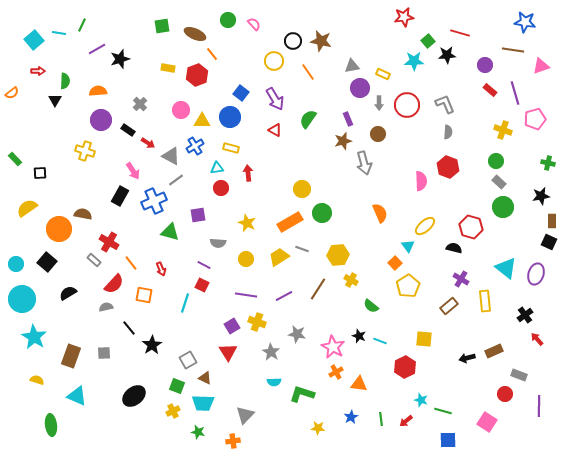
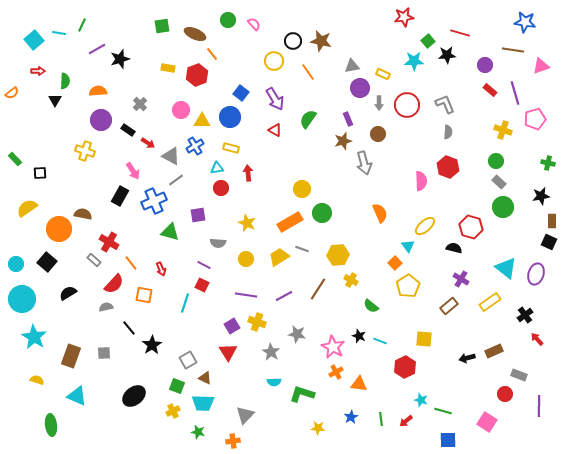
yellow rectangle at (485, 301): moved 5 px right, 1 px down; rotated 60 degrees clockwise
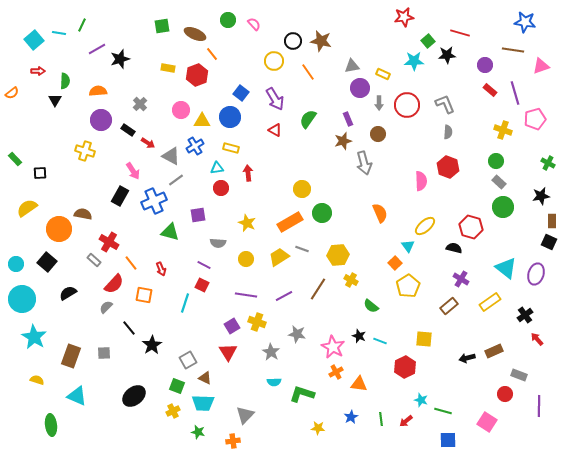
green cross at (548, 163): rotated 16 degrees clockwise
gray semicircle at (106, 307): rotated 32 degrees counterclockwise
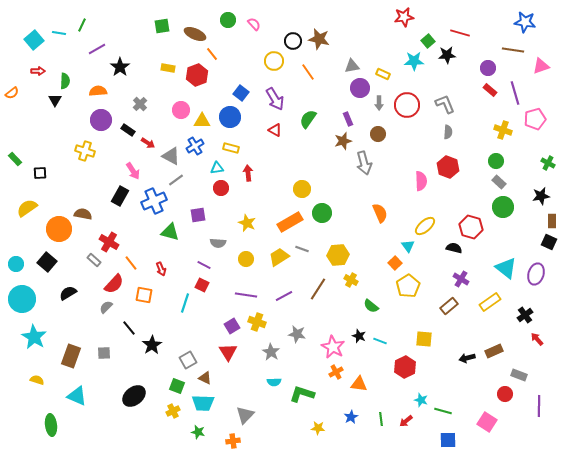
brown star at (321, 41): moved 2 px left, 2 px up
black star at (120, 59): moved 8 px down; rotated 18 degrees counterclockwise
purple circle at (485, 65): moved 3 px right, 3 px down
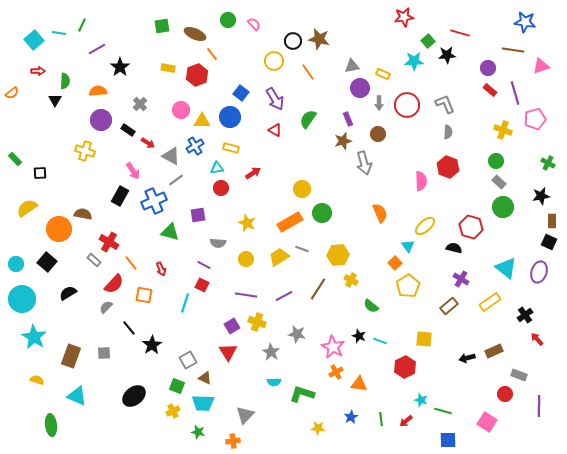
red arrow at (248, 173): moved 5 px right; rotated 63 degrees clockwise
purple ellipse at (536, 274): moved 3 px right, 2 px up
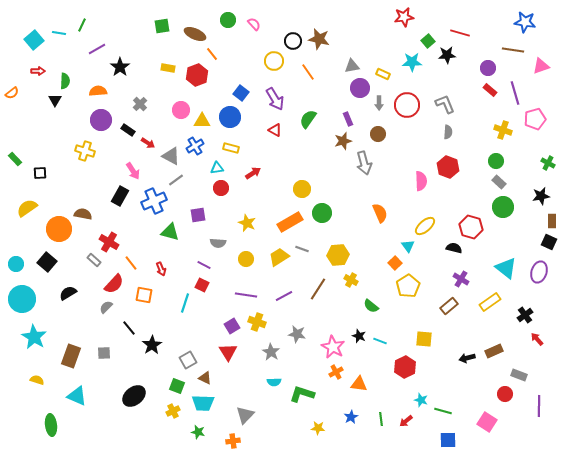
cyan star at (414, 61): moved 2 px left, 1 px down
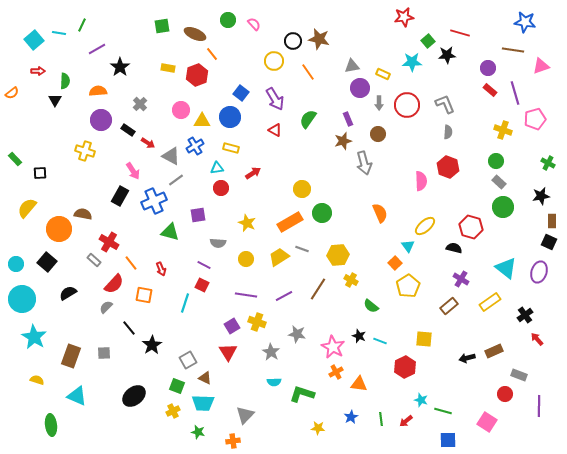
yellow semicircle at (27, 208): rotated 15 degrees counterclockwise
